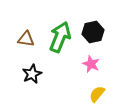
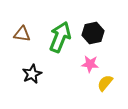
black hexagon: moved 1 px down
brown triangle: moved 4 px left, 5 px up
pink star: moved 1 px left; rotated 18 degrees counterclockwise
yellow semicircle: moved 8 px right, 11 px up
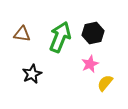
pink star: rotated 30 degrees counterclockwise
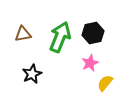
brown triangle: moved 1 px right; rotated 18 degrees counterclockwise
pink star: moved 1 px up
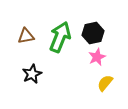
brown triangle: moved 3 px right, 2 px down
pink star: moved 7 px right, 6 px up
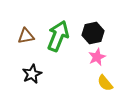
green arrow: moved 2 px left, 1 px up
yellow semicircle: rotated 78 degrees counterclockwise
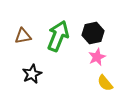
brown triangle: moved 3 px left
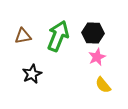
black hexagon: rotated 15 degrees clockwise
yellow semicircle: moved 2 px left, 2 px down
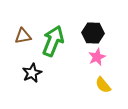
green arrow: moved 5 px left, 5 px down
black star: moved 1 px up
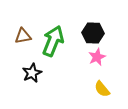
yellow semicircle: moved 1 px left, 4 px down
